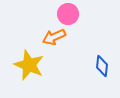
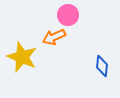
pink circle: moved 1 px down
yellow star: moved 7 px left, 8 px up
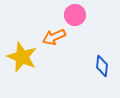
pink circle: moved 7 px right
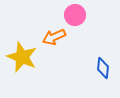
blue diamond: moved 1 px right, 2 px down
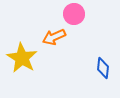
pink circle: moved 1 px left, 1 px up
yellow star: moved 1 px down; rotated 8 degrees clockwise
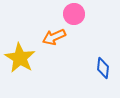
yellow star: moved 2 px left
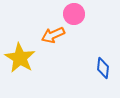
orange arrow: moved 1 px left, 2 px up
